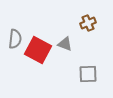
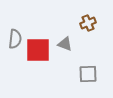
red square: rotated 28 degrees counterclockwise
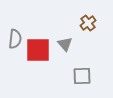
brown cross: rotated 14 degrees counterclockwise
gray triangle: rotated 28 degrees clockwise
gray square: moved 6 px left, 2 px down
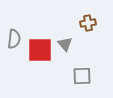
brown cross: rotated 28 degrees clockwise
gray semicircle: moved 1 px left
red square: moved 2 px right
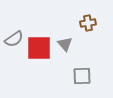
gray semicircle: rotated 48 degrees clockwise
red square: moved 1 px left, 2 px up
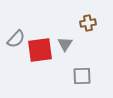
gray semicircle: moved 2 px right; rotated 12 degrees counterclockwise
gray triangle: rotated 14 degrees clockwise
red square: moved 1 px right, 2 px down; rotated 8 degrees counterclockwise
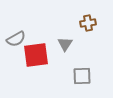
gray semicircle: rotated 18 degrees clockwise
red square: moved 4 px left, 5 px down
